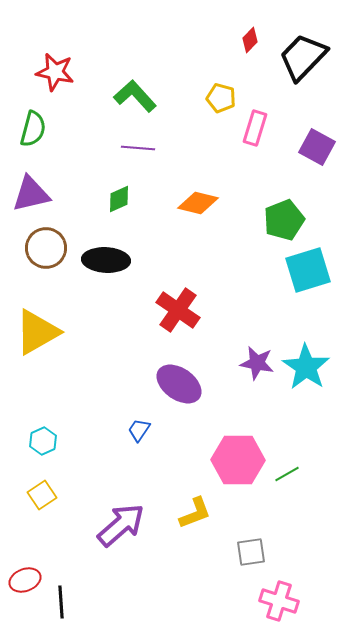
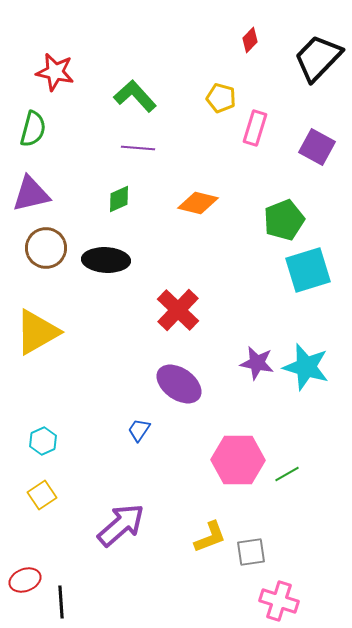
black trapezoid: moved 15 px right, 1 px down
red cross: rotated 9 degrees clockwise
cyan star: rotated 18 degrees counterclockwise
yellow L-shape: moved 15 px right, 24 px down
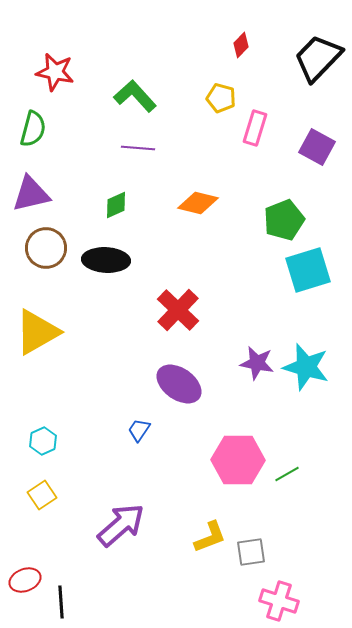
red diamond: moved 9 px left, 5 px down
green diamond: moved 3 px left, 6 px down
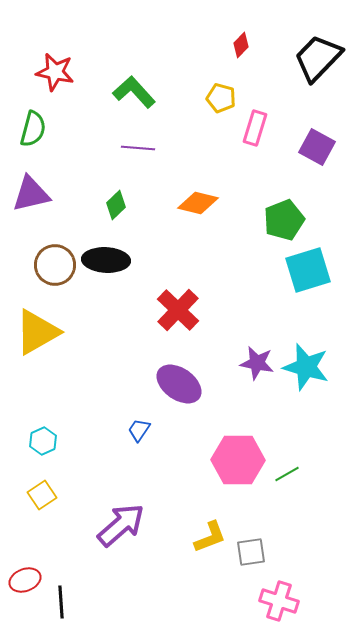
green L-shape: moved 1 px left, 4 px up
green diamond: rotated 20 degrees counterclockwise
brown circle: moved 9 px right, 17 px down
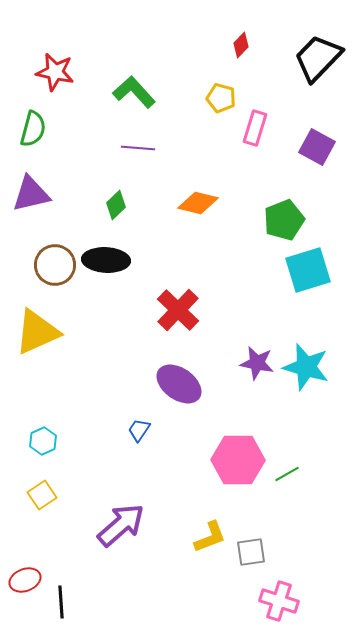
yellow triangle: rotated 6 degrees clockwise
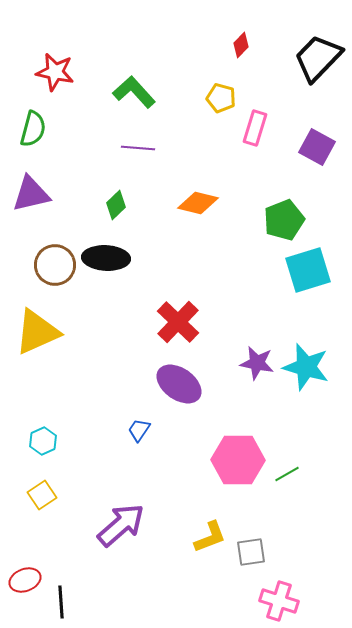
black ellipse: moved 2 px up
red cross: moved 12 px down
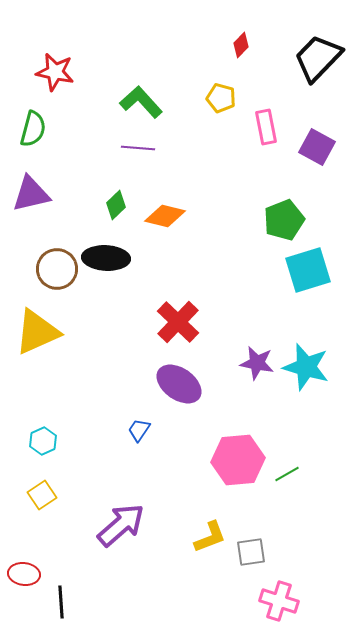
green L-shape: moved 7 px right, 10 px down
pink rectangle: moved 11 px right, 1 px up; rotated 28 degrees counterclockwise
orange diamond: moved 33 px left, 13 px down
brown circle: moved 2 px right, 4 px down
pink hexagon: rotated 6 degrees counterclockwise
red ellipse: moved 1 px left, 6 px up; rotated 28 degrees clockwise
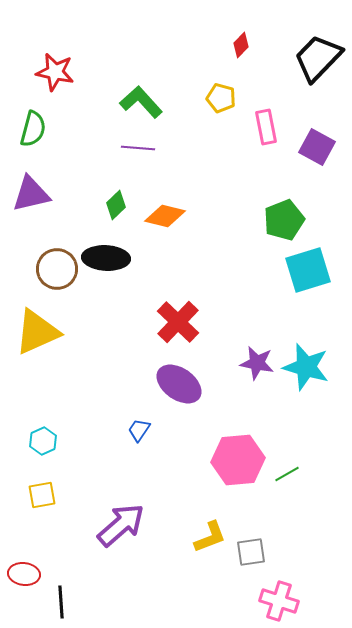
yellow square: rotated 24 degrees clockwise
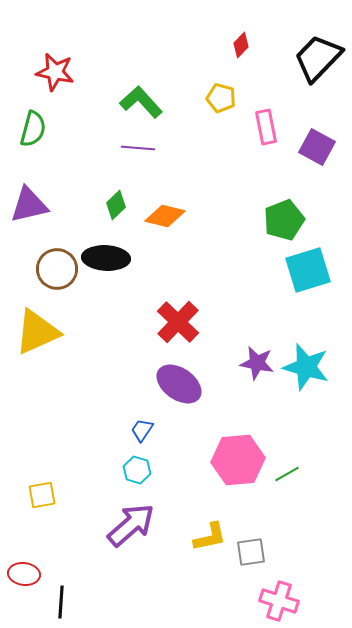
purple triangle: moved 2 px left, 11 px down
blue trapezoid: moved 3 px right
cyan hexagon: moved 94 px right, 29 px down; rotated 20 degrees counterclockwise
purple arrow: moved 10 px right
yellow L-shape: rotated 9 degrees clockwise
black line: rotated 8 degrees clockwise
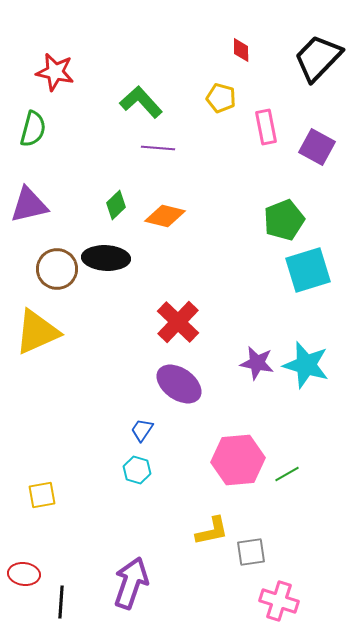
red diamond: moved 5 px down; rotated 45 degrees counterclockwise
purple line: moved 20 px right
cyan star: moved 2 px up
purple arrow: moved 58 px down; rotated 30 degrees counterclockwise
yellow L-shape: moved 2 px right, 6 px up
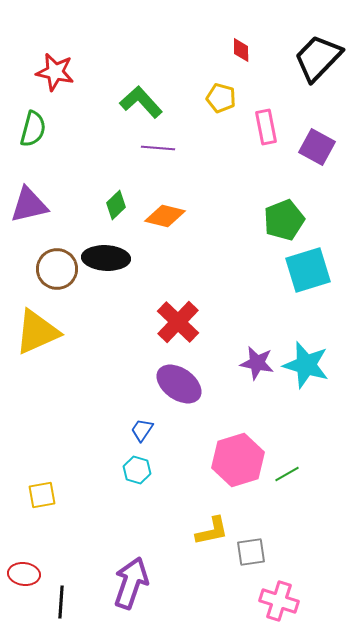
pink hexagon: rotated 12 degrees counterclockwise
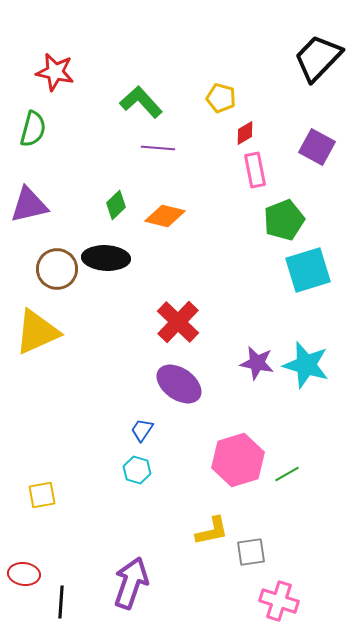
red diamond: moved 4 px right, 83 px down; rotated 60 degrees clockwise
pink rectangle: moved 11 px left, 43 px down
